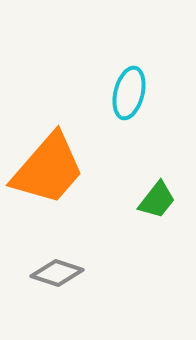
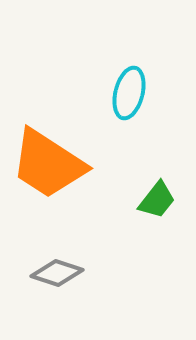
orange trapezoid: moved 5 px up; rotated 82 degrees clockwise
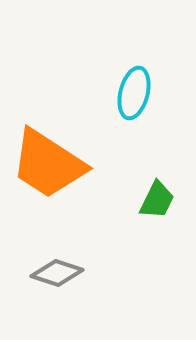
cyan ellipse: moved 5 px right
green trapezoid: rotated 12 degrees counterclockwise
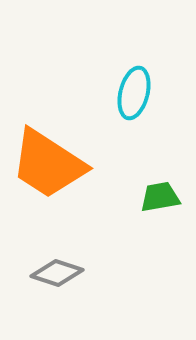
green trapezoid: moved 3 px right, 3 px up; rotated 126 degrees counterclockwise
